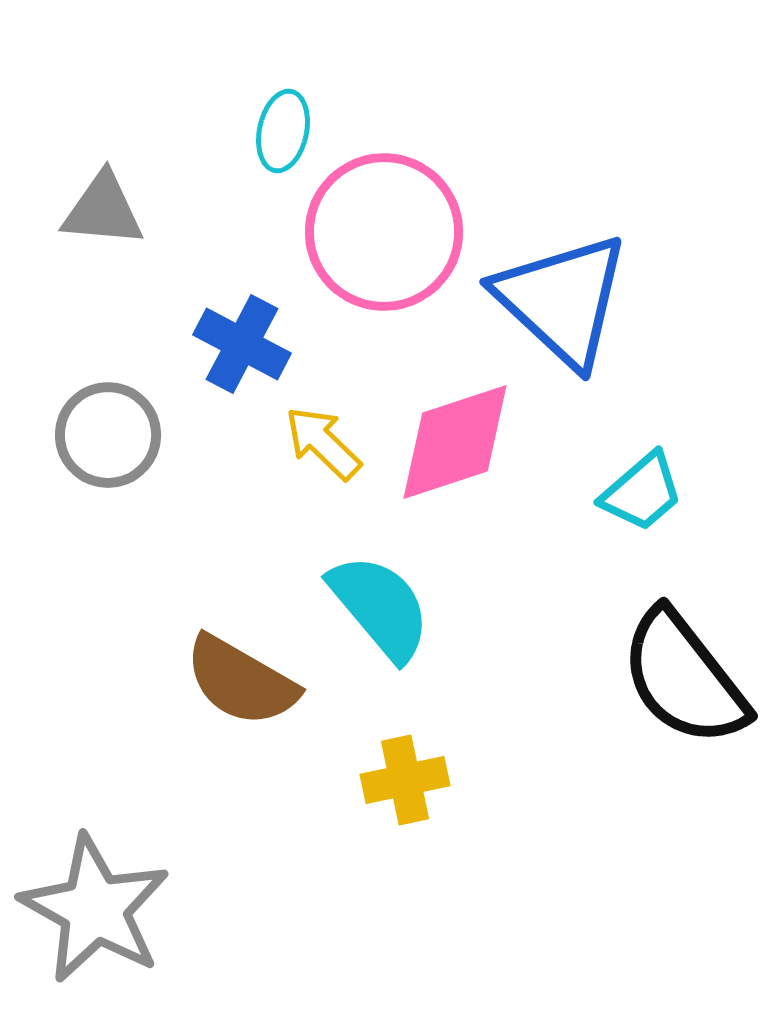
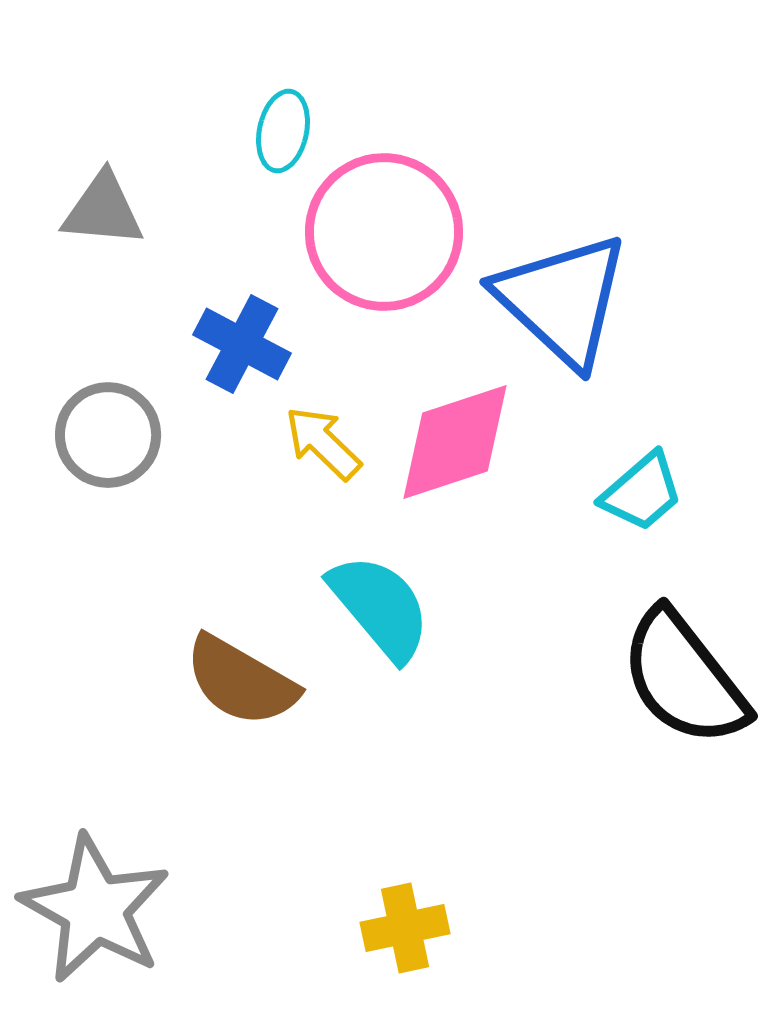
yellow cross: moved 148 px down
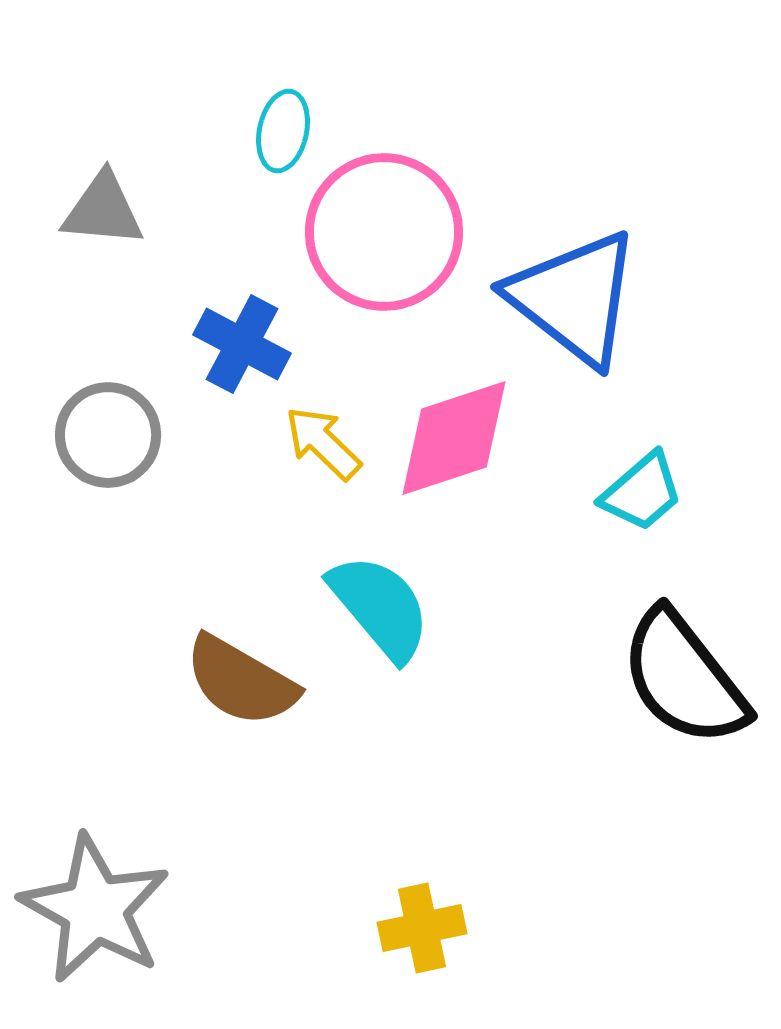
blue triangle: moved 12 px right, 2 px up; rotated 5 degrees counterclockwise
pink diamond: moved 1 px left, 4 px up
yellow cross: moved 17 px right
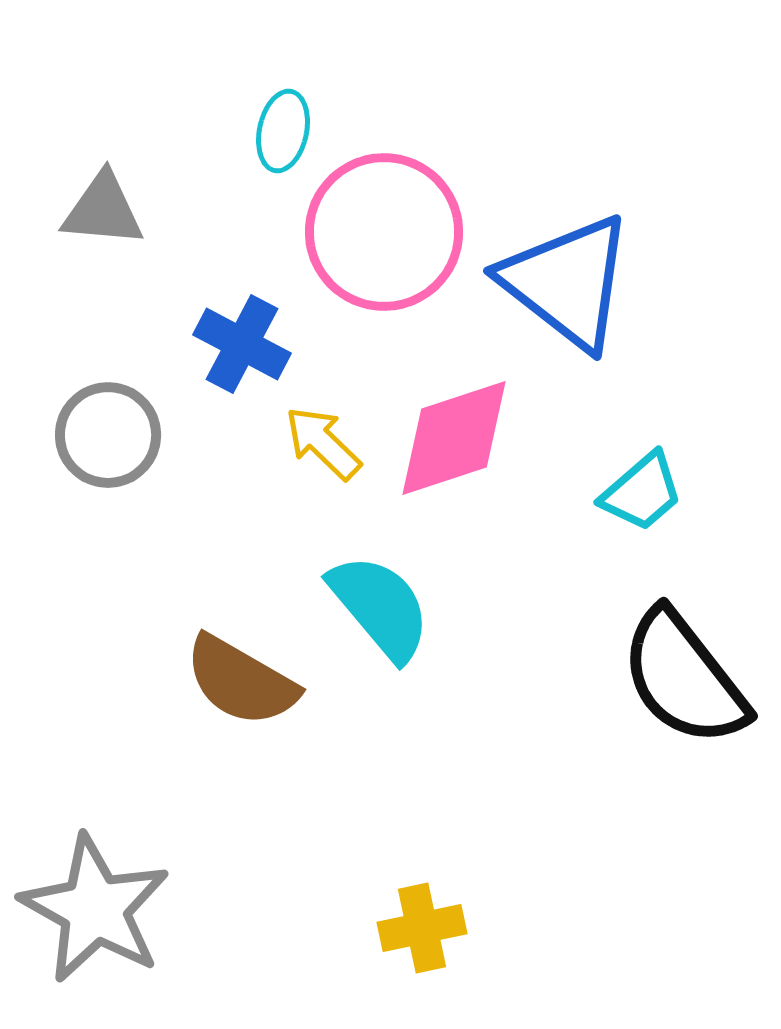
blue triangle: moved 7 px left, 16 px up
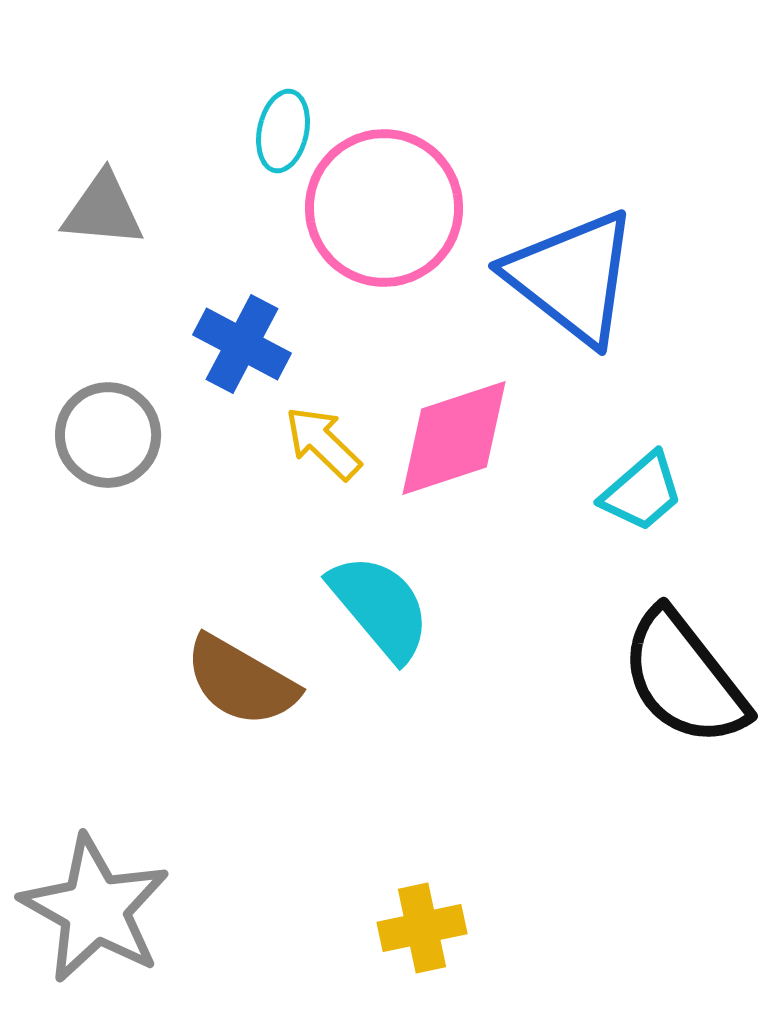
pink circle: moved 24 px up
blue triangle: moved 5 px right, 5 px up
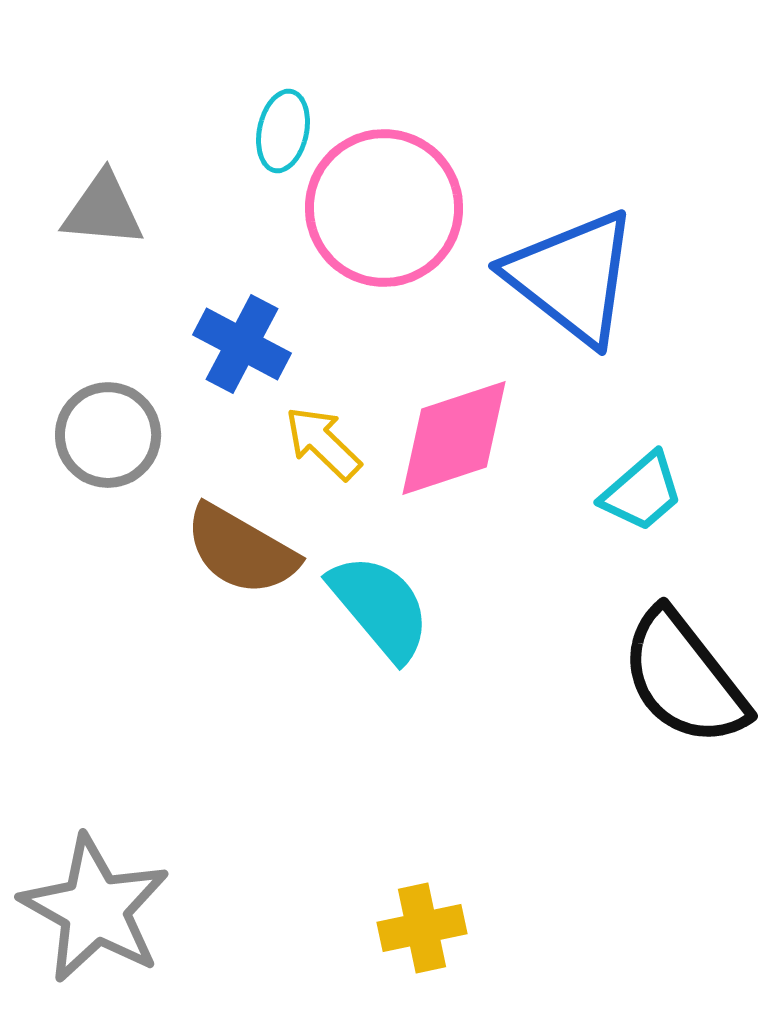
brown semicircle: moved 131 px up
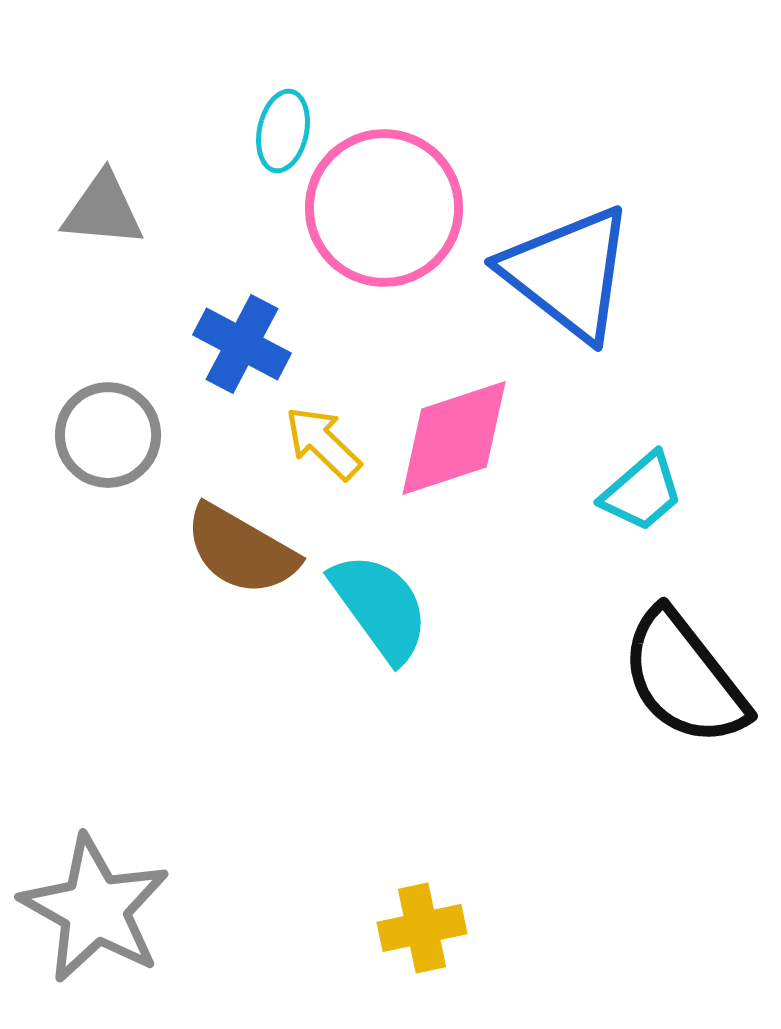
blue triangle: moved 4 px left, 4 px up
cyan semicircle: rotated 4 degrees clockwise
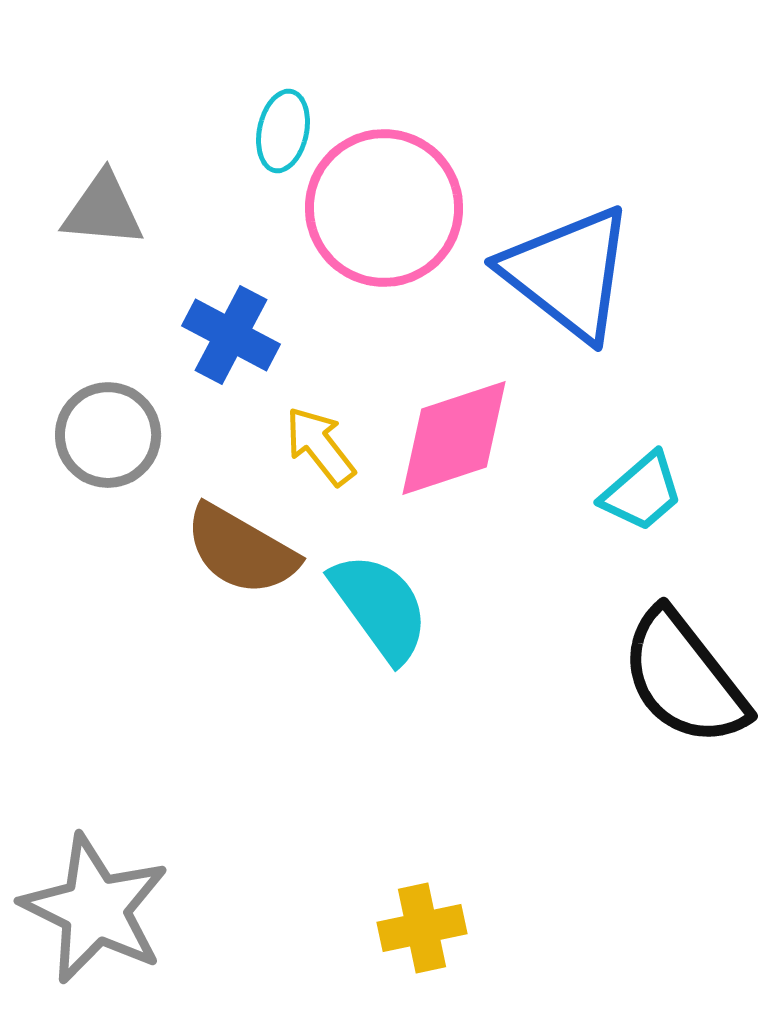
blue cross: moved 11 px left, 9 px up
yellow arrow: moved 3 px left, 3 px down; rotated 8 degrees clockwise
gray star: rotated 3 degrees counterclockwise
